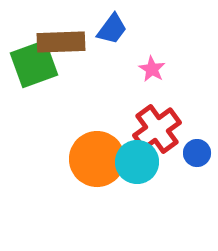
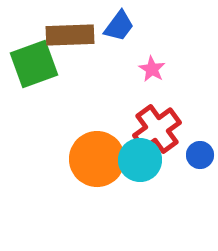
blue trapezoid: moved 7 px right, 3 px up
brown rectangle: moved 9 px right, 7 px up
blue circle: moved 3 px right, 2 px down
cyan circle: moved 3 px right, 2 px up
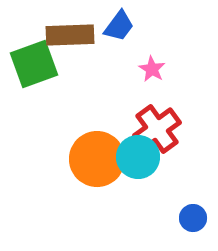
blue circle: moved 7 px left, 63 px down
cyan circle: moved 2 px left, 3 px up
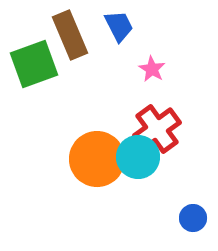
blue trapezoid: rotated 64 degrees counterclockwise
brown rectangle: rotated 69 degrees clockwise
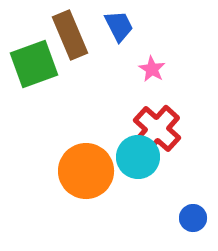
red cross: rotated 12 degrees counterclockwise
orange circle: moved 11 px left, 12 px down
